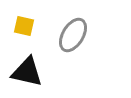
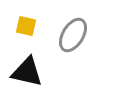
yellow square: moved 2 px right
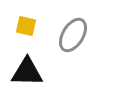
black triangle: rotated 12 degrees counterclockwise
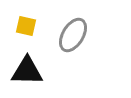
black triangle: moved 1 px up
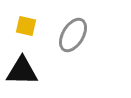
black triangle: moved 5 px left
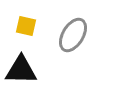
black triangle: moved 1 px left, 1 px up
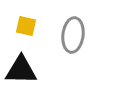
gray ellipse: rotated 24 degrees counterclockwise
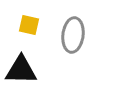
yellow square: moved 3 px right, 1 px up
